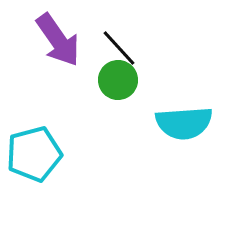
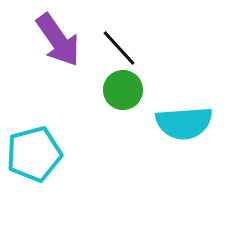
green circle: moved 5 px right, 10 px down
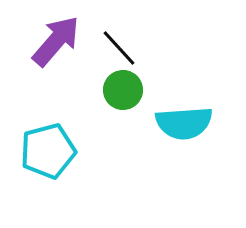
purple arrow: moved 2 px left, 1 px down; rotated 104 degrees counterclockwise
cyan pentagon: moved 14 px right, 3 px up
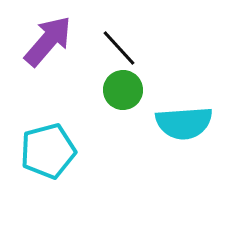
purple arrow: moved 8 px left
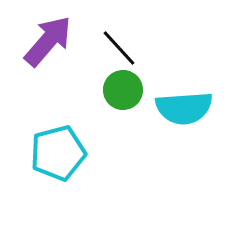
cyan semicircle: moved 15 px up
cyan pentagon: moved 10 px right, 2 px down
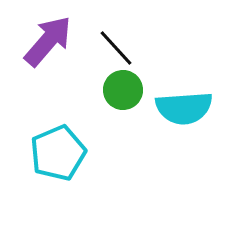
black line: moved 3 px left
cyan pentagon: rotated 8 degrees counterclockwise
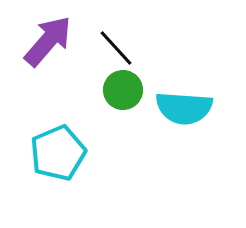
cyan semicircle: rotated 8 degrees clockwise
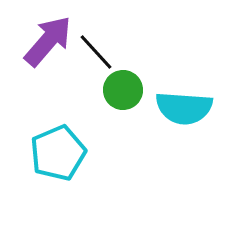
black line: moved 20 px left, 4 px down
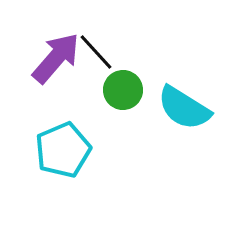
purple arrow: moved 8 px right, 17 px down
cyan semicircle: rotated 28 degrees clockwise
cyan pentagon: moved 5 px right, 3 px up
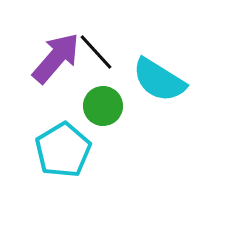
green circle: moved 20 px left, 16 px down
cyan semicircle: moved 25 px left, 28 px up
cyan pentagon: rotated 8 degrees counterclockwise
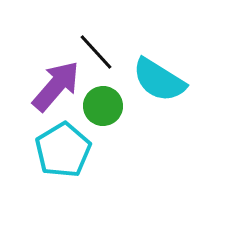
purple arrow: moved 28 px down
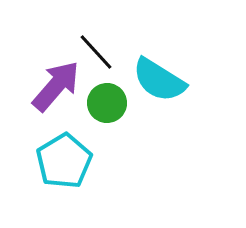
green circle: moved 4 px right, 3 px up
cyan pentagon: moved 1 px right, 11 px down
